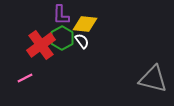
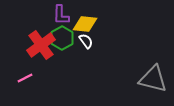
white semicircle: moved 4 px right
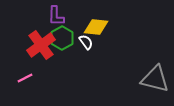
purple L-shape: moved 5 px left, 1 px down
yellow diamond: moved 11 px right, 3 px down
white semicircle: moved 1 px down
gray triangle: moved 2 px right
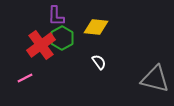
white semicircle: moved 13 px right, 20 px down
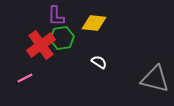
yellow diamond: moved 2 px left, 4 px up
green hexagon: rotated 20 degrees clockwise
white semicircle: rotated 21 degrees counterclockwise
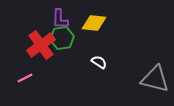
purple L-shape: moved 4 px right, 3 px down
